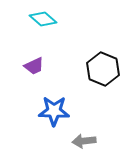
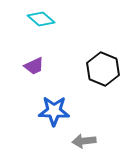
cyan diamond: moved 2 px left
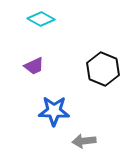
cyan diamond: rotated 12 degrees counterclockwise
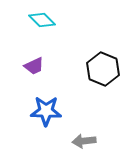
cyan diamond: moved 1 px right, 1 px down; rotated 16 degrees clockwise
blue star: moved 8 px left
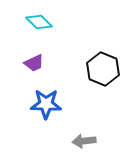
cyan diamond: moved 3 px left, 2 px down
purple trapezoid: moved 3 px up
blue star: moved 7 px up
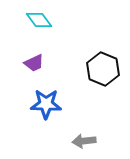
cyan diamond: moved 2 px up; rotated 8 degrees clockwise
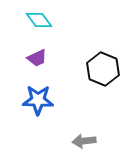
purple trapezoid: moved 3 px right, 5 px up
blue star: moved 8 px left, 4 px up
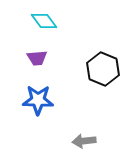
cyan diamond: moved 5 px right, 1 px down
purple trapezoid: rotated 20 degrees clockwise
